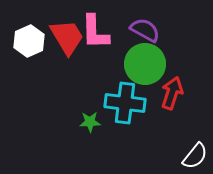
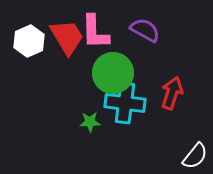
green circle: moved 32 px left, 9 px down
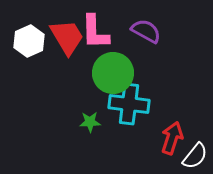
purple semicircle: moved 1 px right, 1 px down
red arrow: moved 45 px down
cyan cross: moved 4 px right, 1 px down
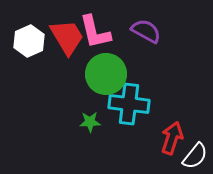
pink L-shape: rotated 12 degrees counterclockwise
green circle: moved 7 px left, 1 px down
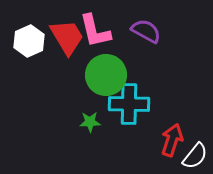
pink L-shape: moved 1 px up
green circle: moved 1 px down
cyan cross: rotated 6 degrees counterclockwise
red arrow: moved 2 px down
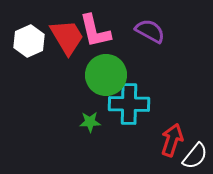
purple semicircle: moved 4 px right
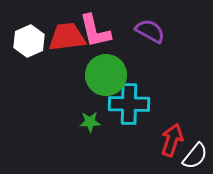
red trapezoid: rotated 66 degrees counterclockwise
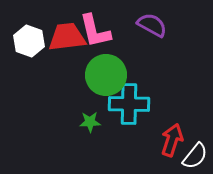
purple semicircle: moved 2 px right, 6 px up
white hexagon: rotated 16 degrees counterclockwise
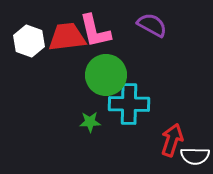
white semicircle: rotated 52 degrees clockwise
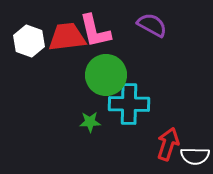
red arrow: moved 4 px left, 4 px down
